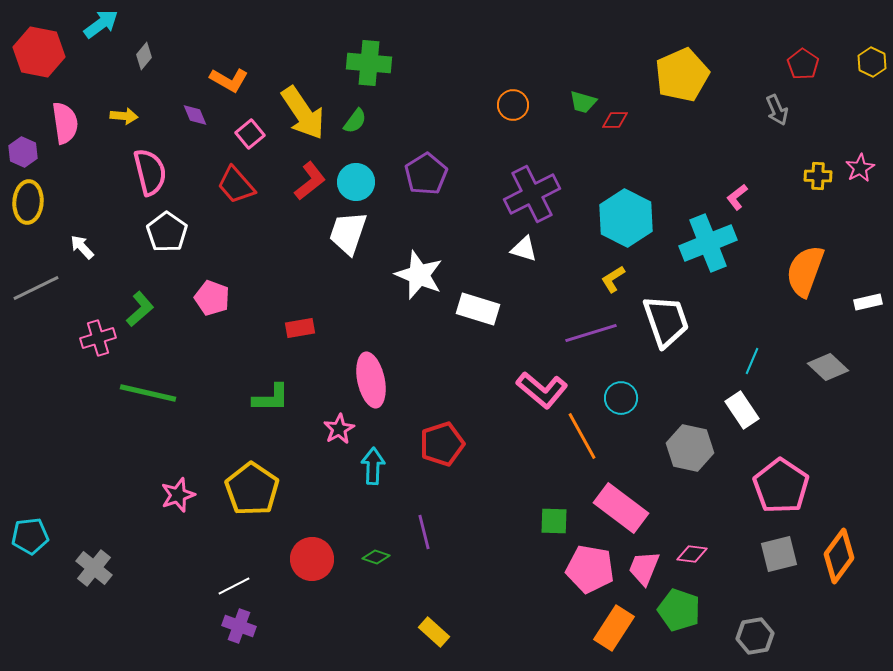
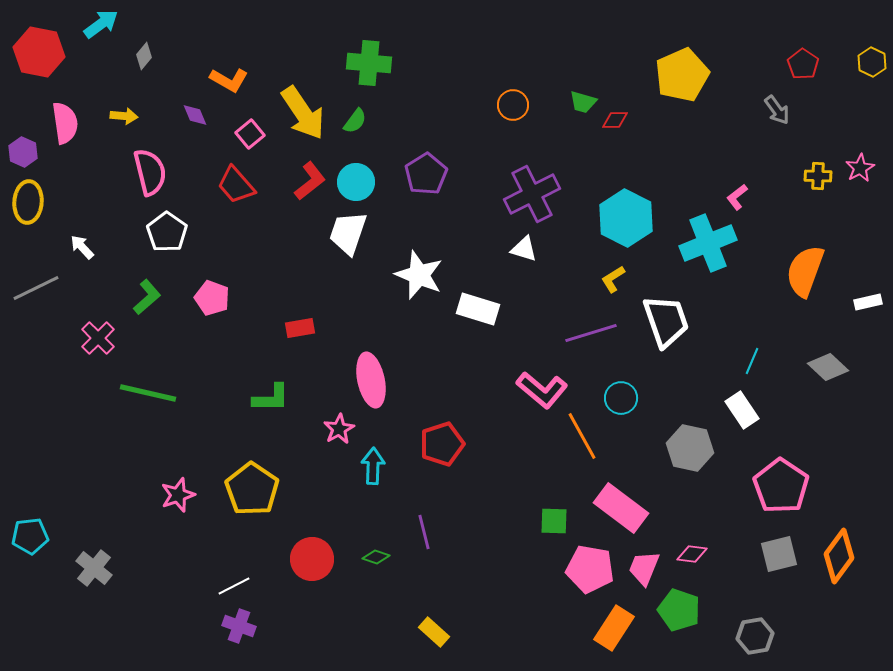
gray arrow at (777, 110): rotated 12 degrees counterclockwise
green L-shape at (140, 309): moved 7 px right, 12 px up
pink cross at (98, 338): rotated 28 degrees counterclockwise
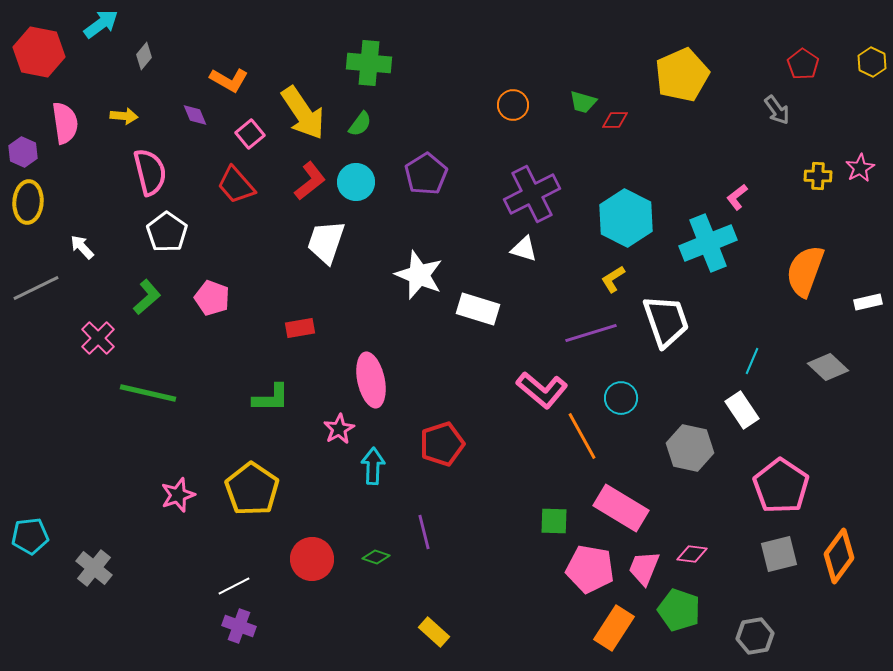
green semicircle at (355, 121): moved 5 px right, 3 px down
white trapezoid at (348, 233): moved 22 px left, 9 px down
pink rectangle at (621, 508): rotated 6 degrees counterclockwise
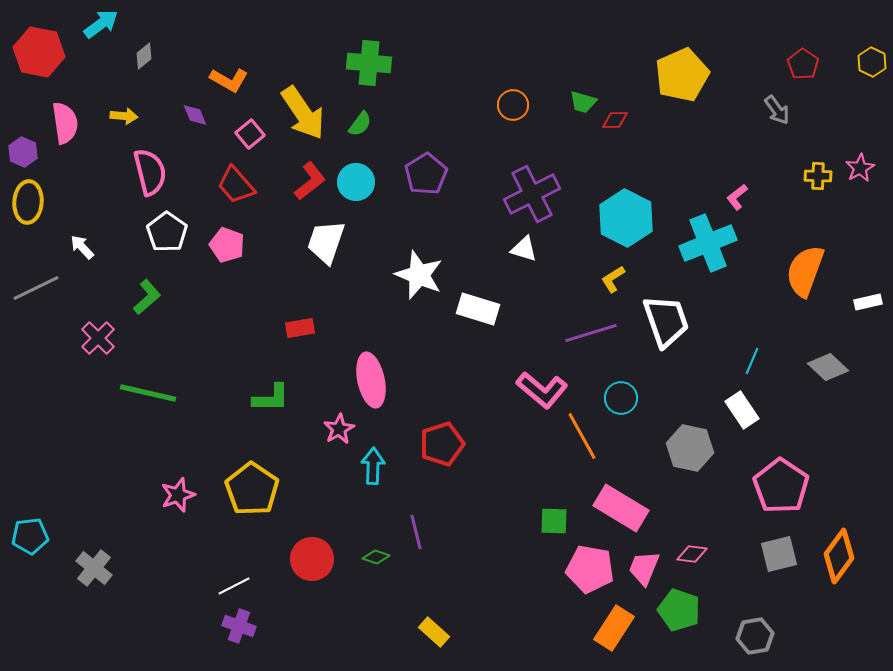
gray diamond at (144, 56): rotated 12 degrees clockwise
pink pentagon at (212, 298): moved 15 px right, 53 px up
purple line at (424, 532): moved 8 px left
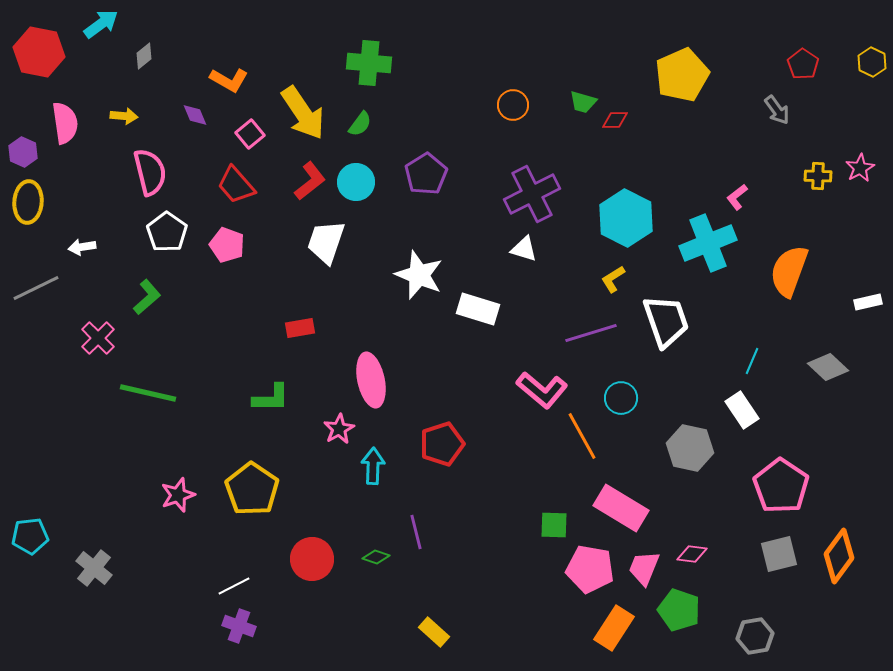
white arrow at (82, 247): rotated 56 degrees counterclockwise
orange semicircle at (805, 271): moved 16 px left
green square at (554, 521): moved 4 px down
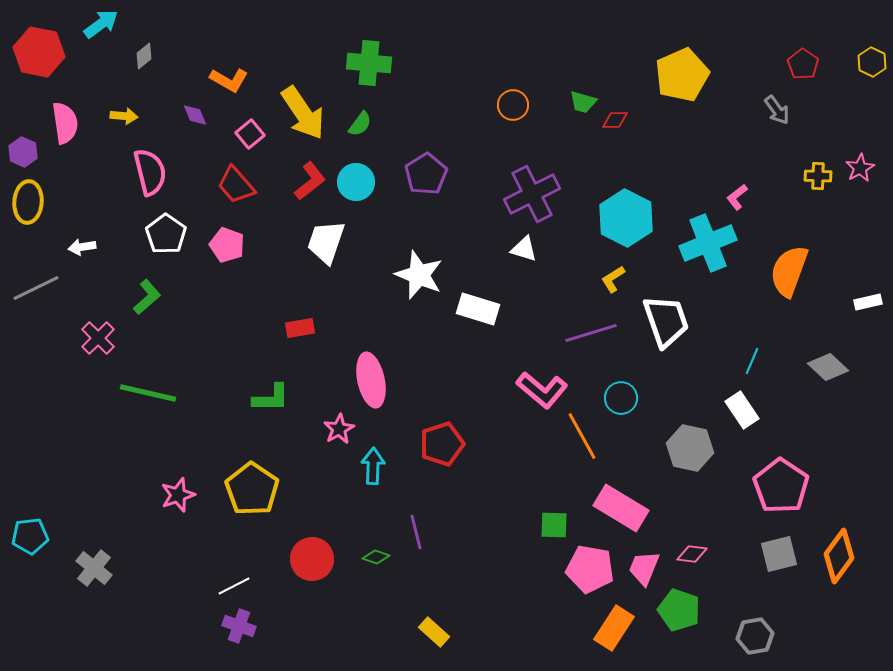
white pentagon at (167, 232): moved 1 px left, 2 px down
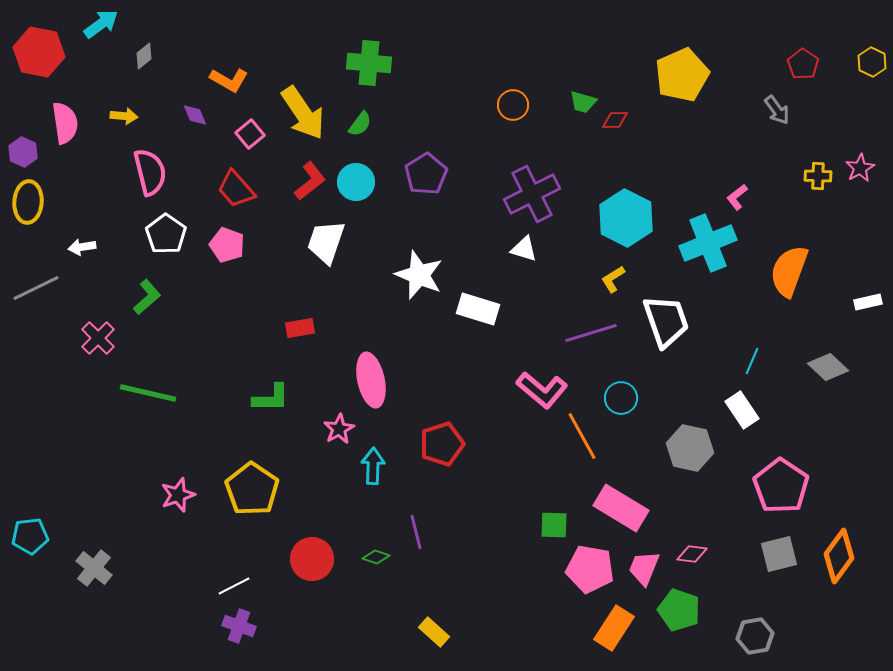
red trapezoid at (236, 185): moved 4 px down
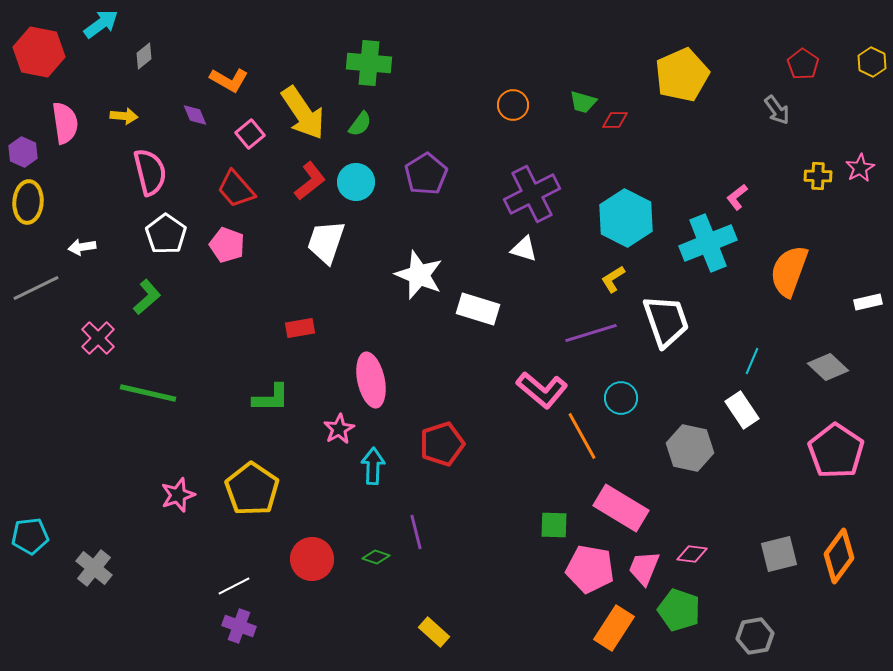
pink pentagon at (781, 486): moved 55 px right, 35 px up
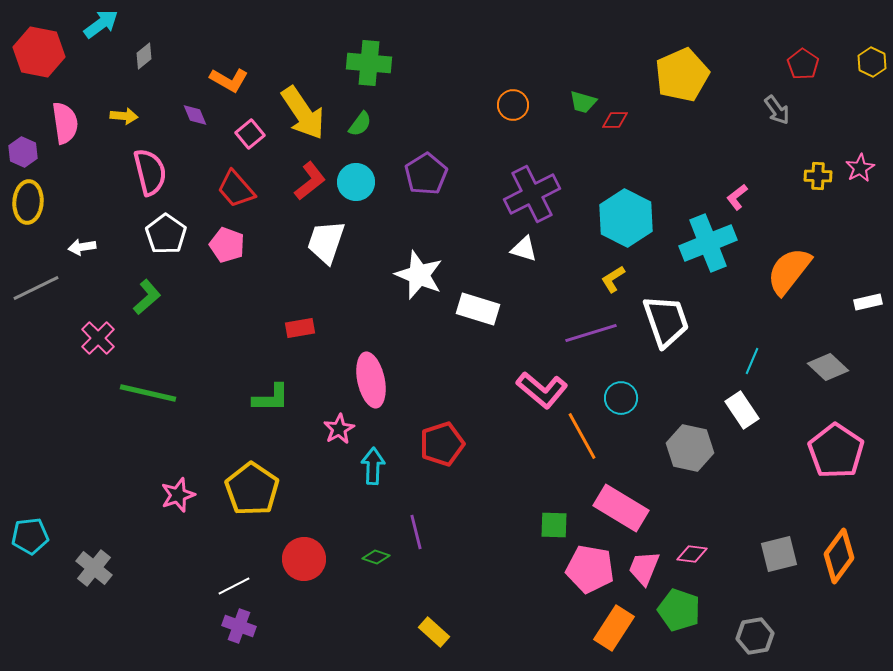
orange semicircle at (789, 271): rotated 18 degrees clockwise
red circle at (312, 559): moved 8 px left
